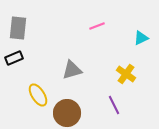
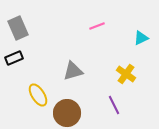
gray rectangle: rotated 30 degrees counterclockwise
gray triangle: moved 1 px right, 1 px down
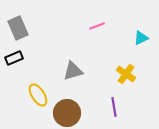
purple line: moved 2 px down; rotated 18 degrees clockwise
